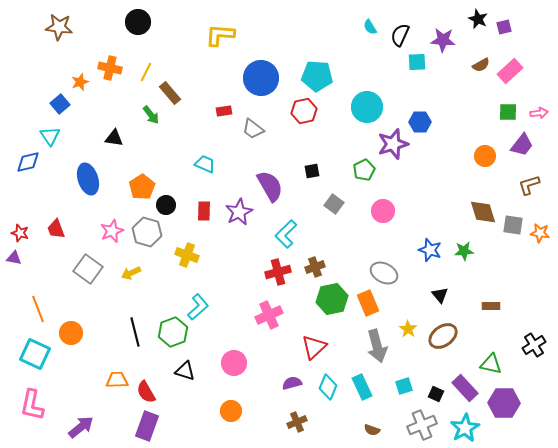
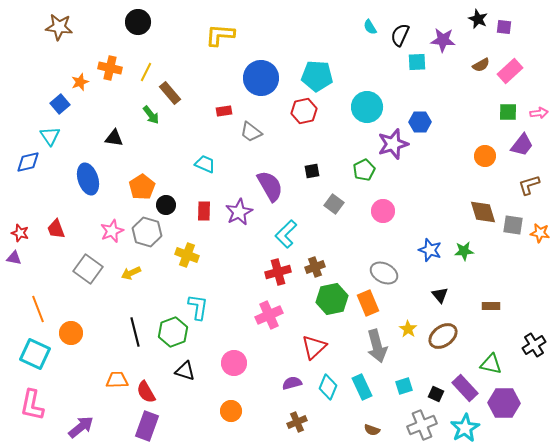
purple square at (504, 27): rotated 21 degrees clockwise
gray trapezoid at (253, 129): moved 2 px left, 3 px down
cyan L-shape at (198, 307): rotated 40 degrees counterclockwise
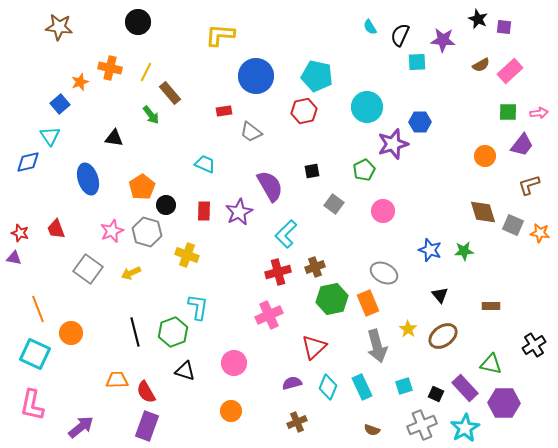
cyan pentagon at (317, 76): rotated 8 degrees clockwise
blue circle at (261, 78): moved 5 px left, 2 px up
gray square at (513, 225): rotated 15 degrees clockwise
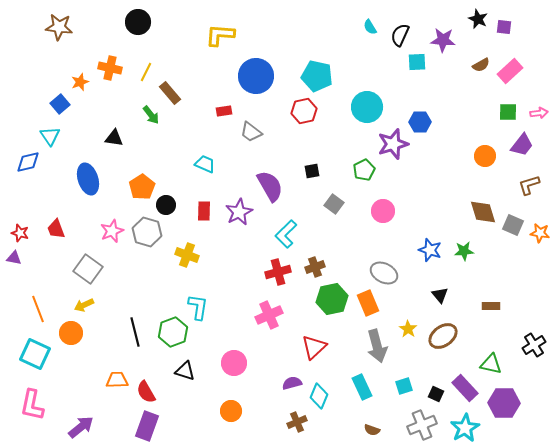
yellow arrow at (131, 273): moved 47 px left, 32 px down
cyan diamond at (328, 387): moved 9 px left, 9 px down
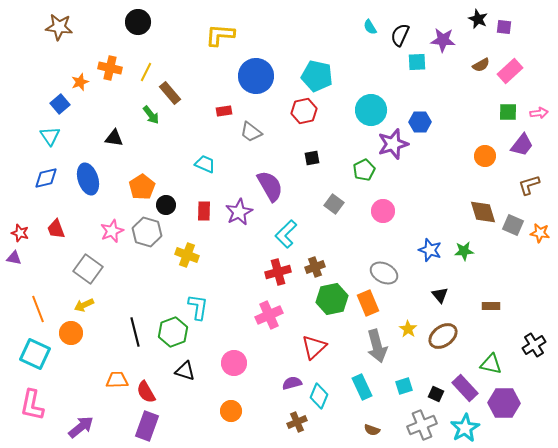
cyan circle at (367, 107): moved 4 px right, 3 px down
blue diamond at (28, 162): moved 18 px right, 16 px down
black square at (312, 171): moved 13 px up
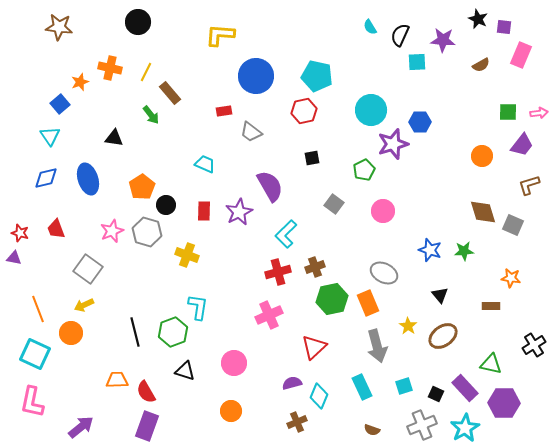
pink rectangle at (510, 71): moved 11 px right, 16 px up; rotated 25 degrees counterclockwise
orange circle at (485, 156): moved 3 px left
orange star at (540, 233): moved 29 px left, 45 px down
yellow star at (408, 329): moved 3 px up
pink L-shape at (32, 405): moved 3 px up
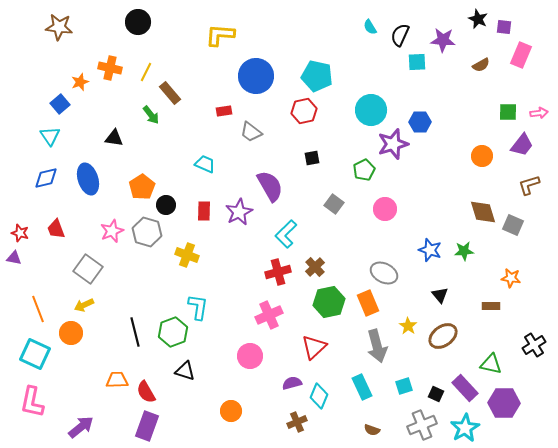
pink circle at (383, 211): moved 2 px right, 2 px up
brown cross at (315, 267): rotated 24 degrees counterclockwise
green hexagon at (332, 299): moved 3 px left, 3 px down
pink circle at (234, 363): moved 16 px right, 7 px up
